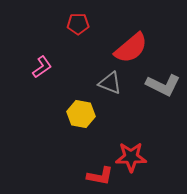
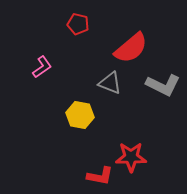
red pentagon: rotated 15 degrees clockwise
yellow hexagon: moved 1 px left, 1 px down
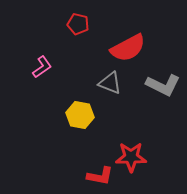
red semicircle: moved 3 px left; rotated 12 degrees clockwise
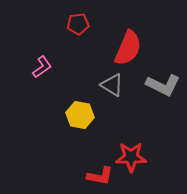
red pentagon: rotated 20 degrees counterclockwise
red semicircle: rotated 39 degrees counterclockwise
gray triangle: moved 2 px right, 2 px down; rotated 10 degrees clockwise
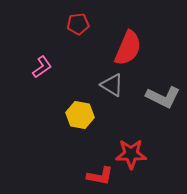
gray L-shape: moved 12 px down
red star: moved 3 px up
